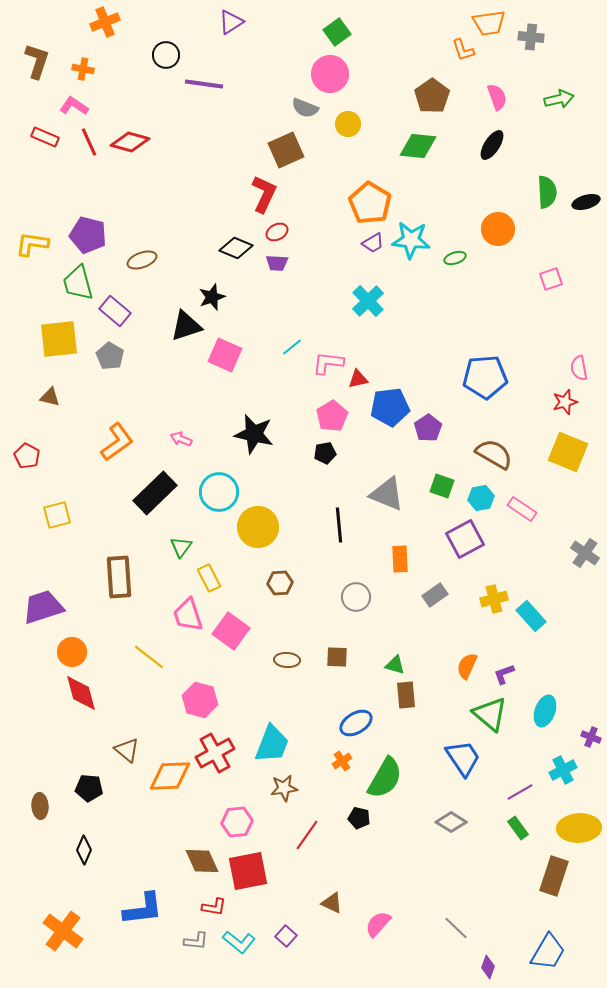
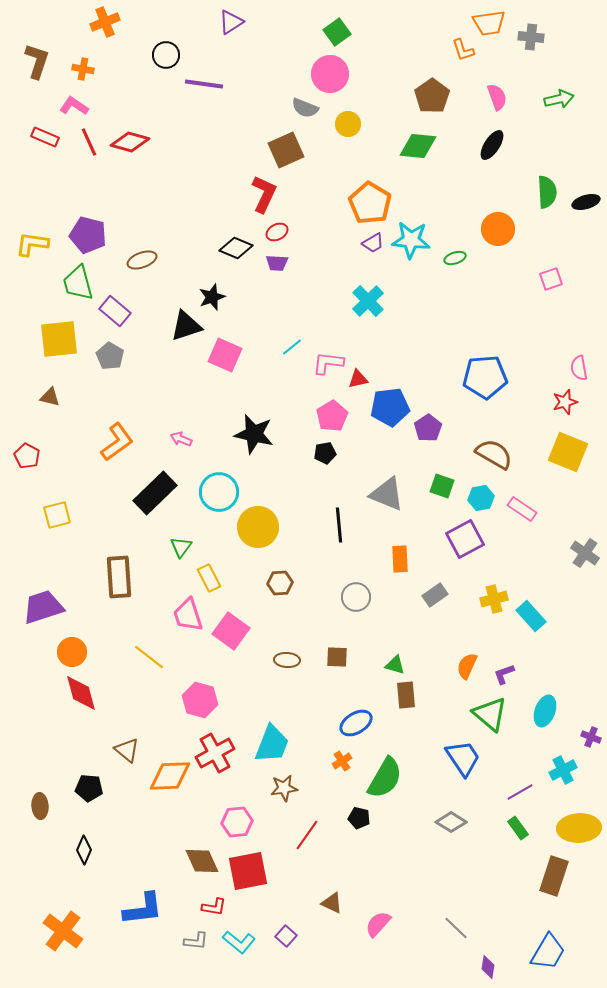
purple diamond at (488, 967): rotated 10 degrees counterclockwise
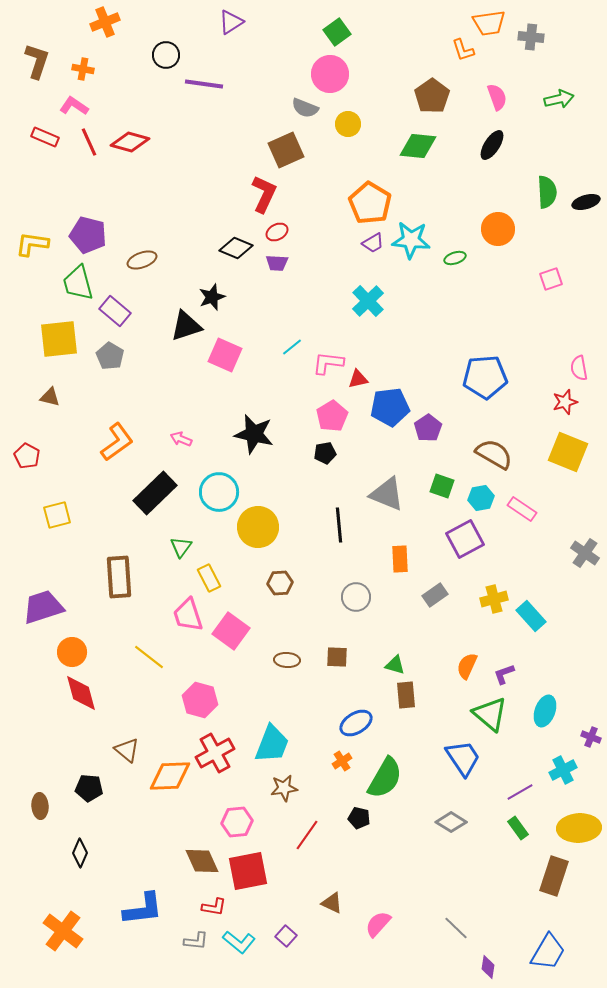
black diamond at (84, 850): moved 4 px left, 3 px down
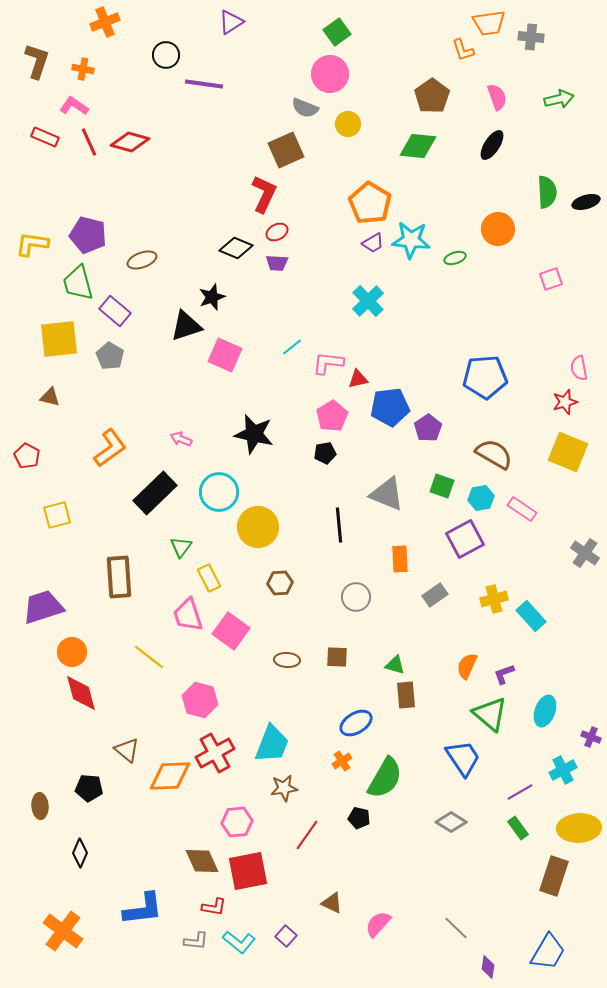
orange L-shape at (117, 442): moved 7 px left, 6 px down
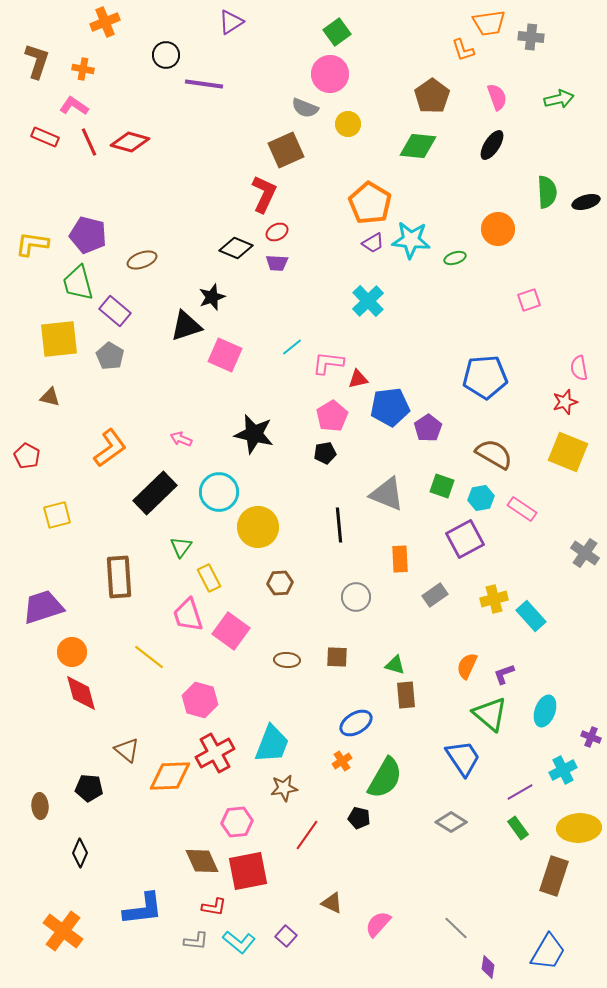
pink square at (551, 279): moved 22 px left, 21 px down
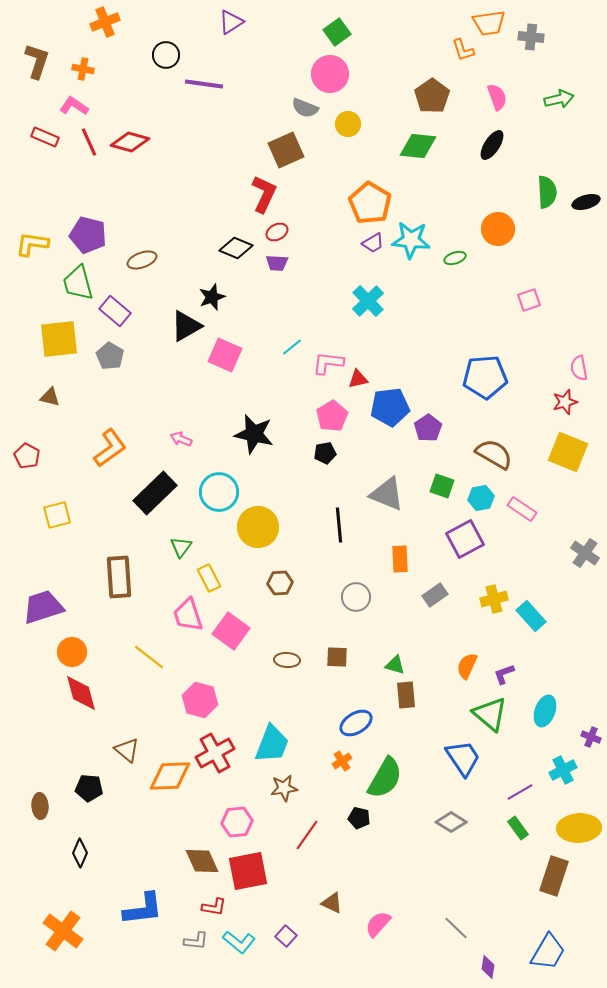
black triangle at (186, 326): rotated 12 degrees counterclockwise
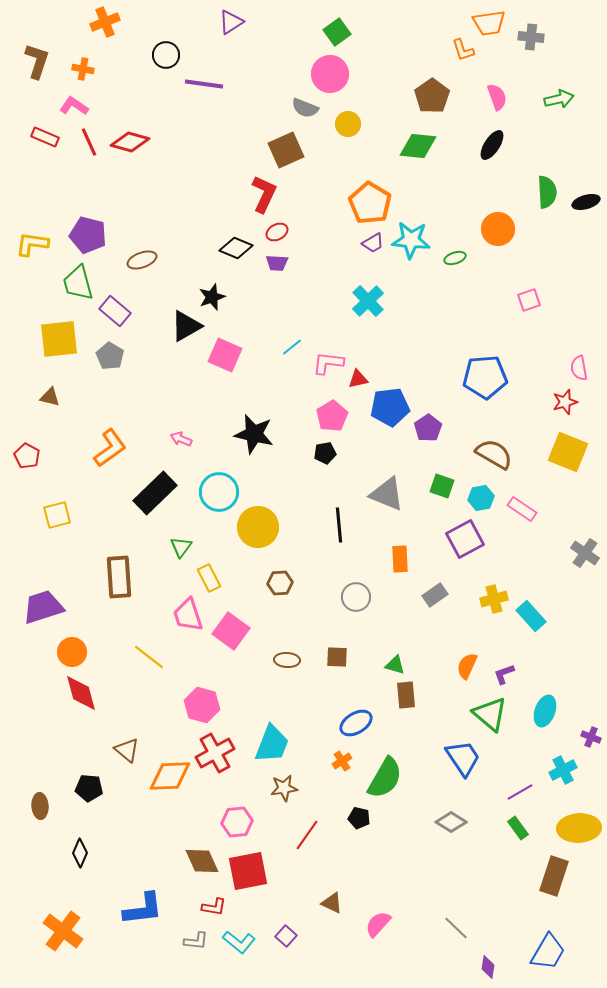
pink hexagon at (200, 700): moved 2 px right, 5 px down
